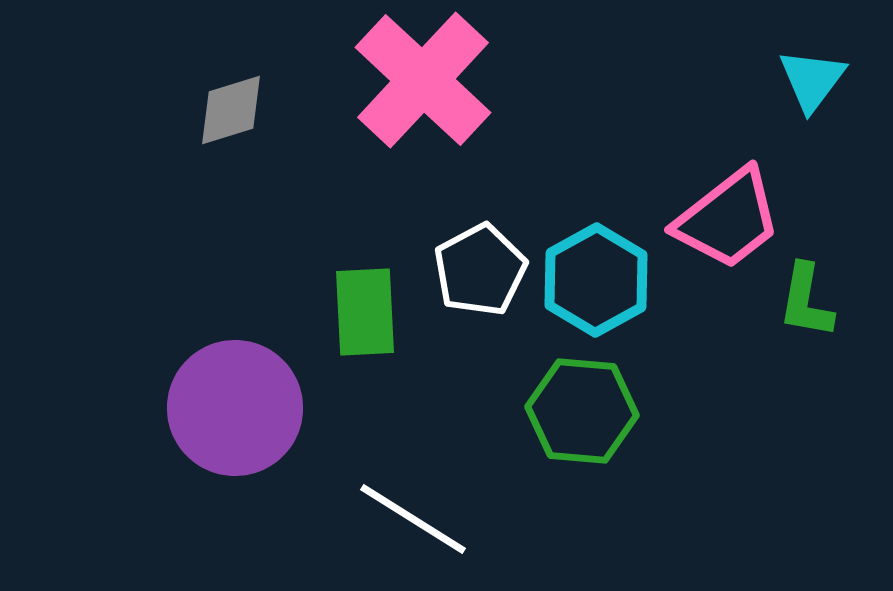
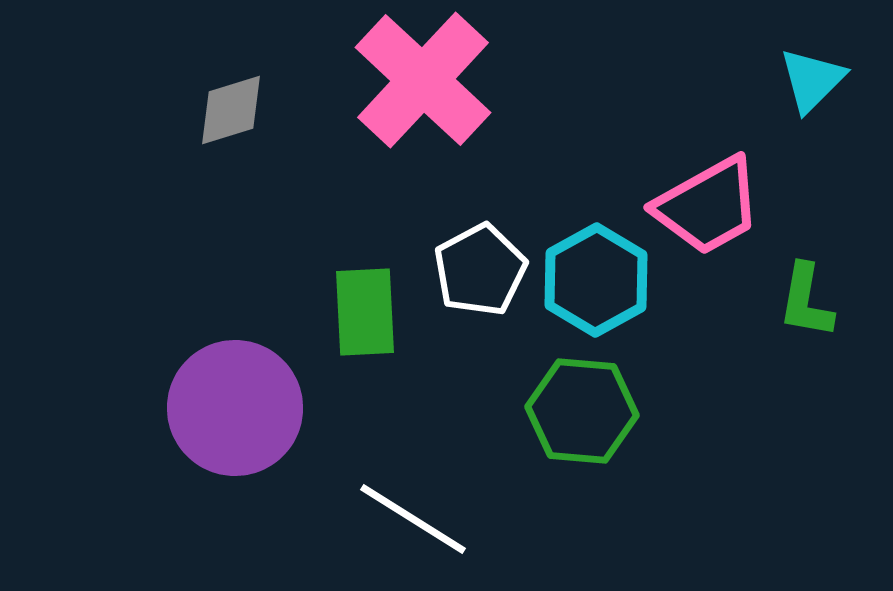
cyan triangle: rotated 8 degrees clockwise
pink trapezoid: moved 20 px left, 13 px up; rotated 9 degrees clockwise
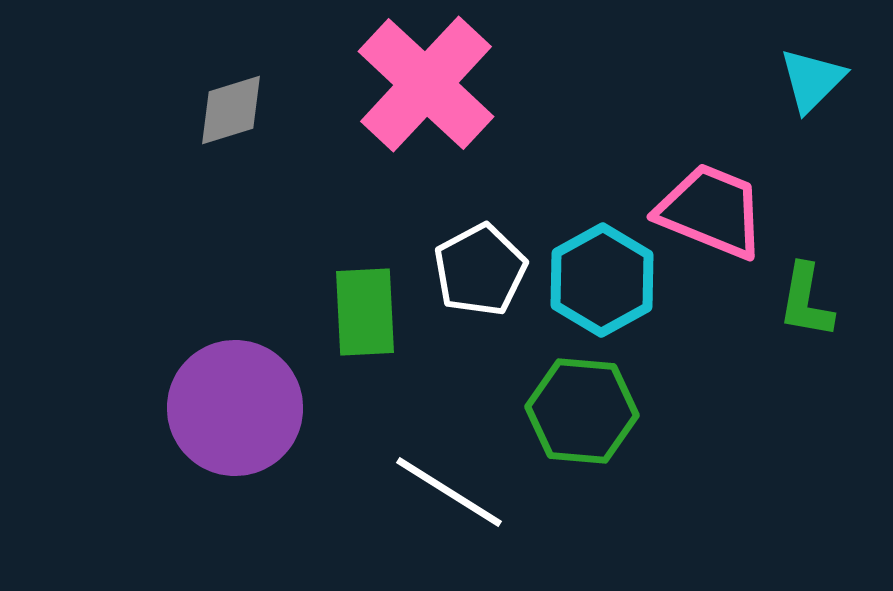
pink cross: moved 3 px right, 4 px down
pink trapezoid: moved 3 px right, 5 px down; rotated 129 degrees counterclockwise
cyan hexagon: moved 6 px right
white line: moved 36 px right, 27 px up
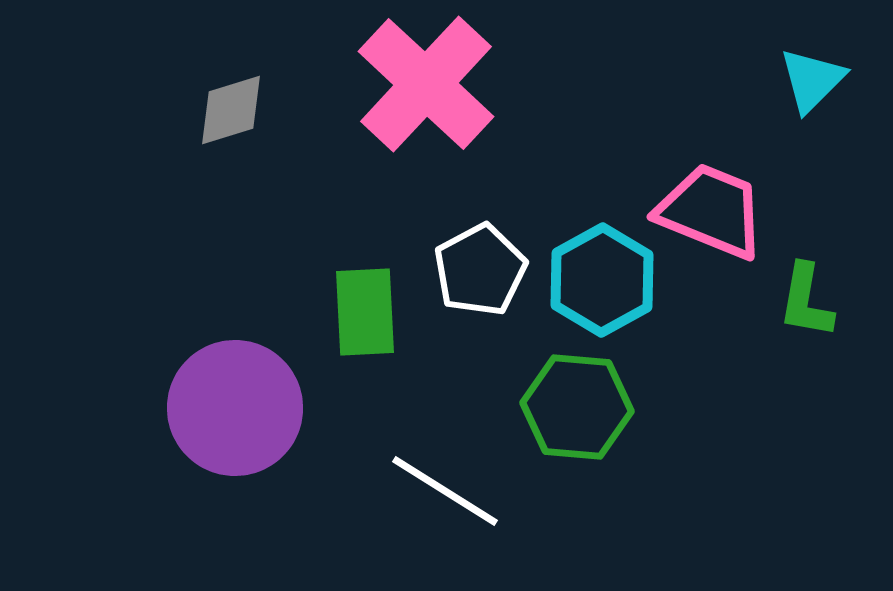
green hexagon: moved 5 px left, 4 px up
white line: moved 4 px left, 1 px up
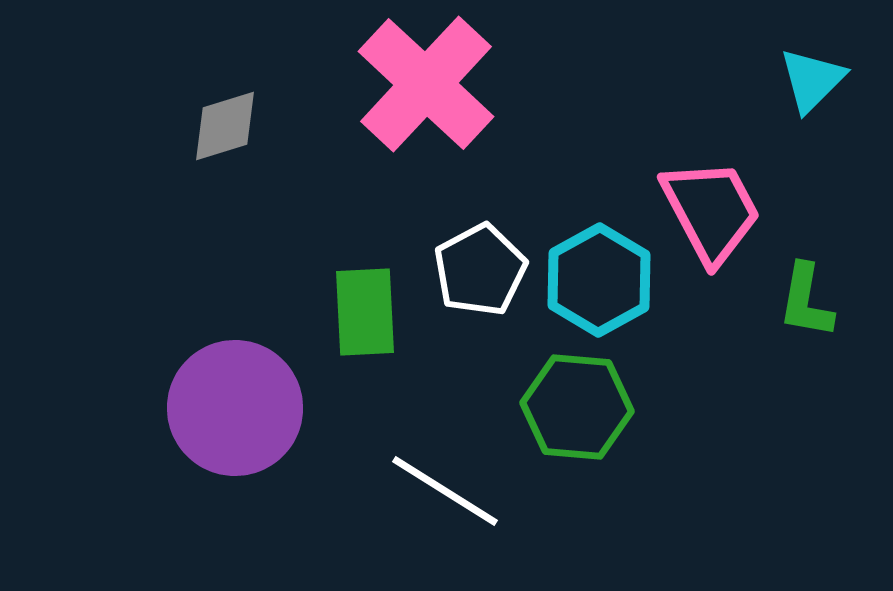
gray diamond: moved 6 px left, 16 px down
pink trapezoid: rotated 40 degrees clockwise
cyan hexagon: moved 3 px left
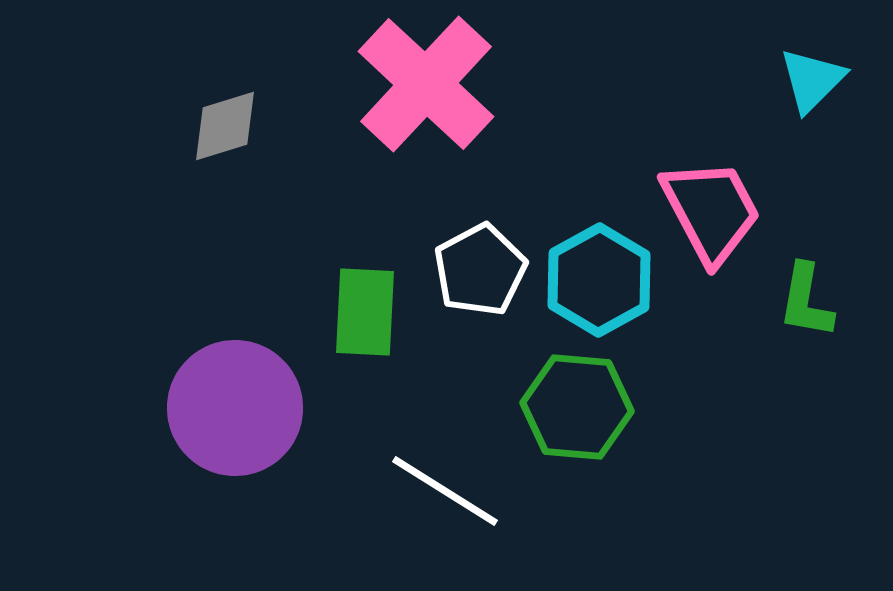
green rectangle: rotated 6 degrees clockwise
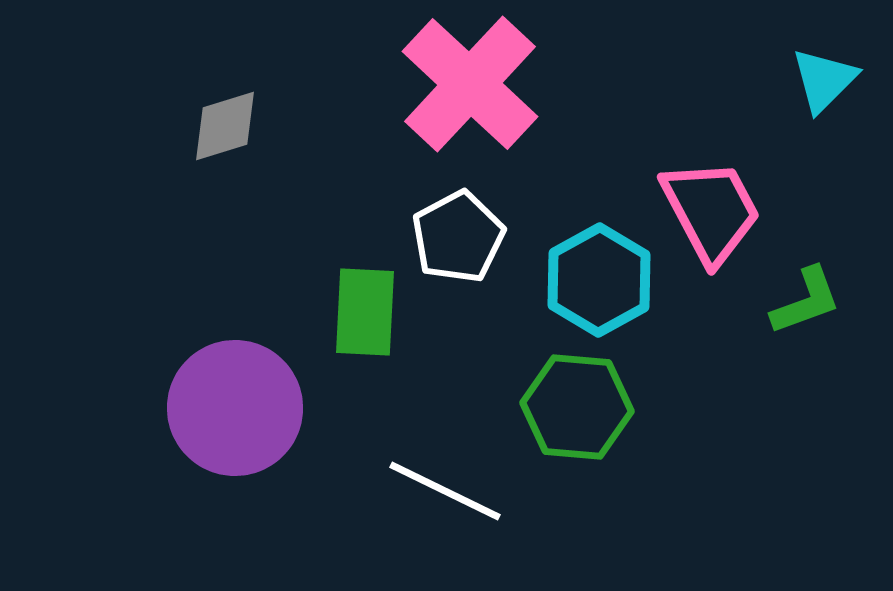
cyan triangle: moved 12 px right
pink cross: moved 44 px right
white pentagon: moved 22 px left, 33 px up
green L-shape: rotated 120 degrees counterclockwise
white line: rotated 6 degrees counterclockwise
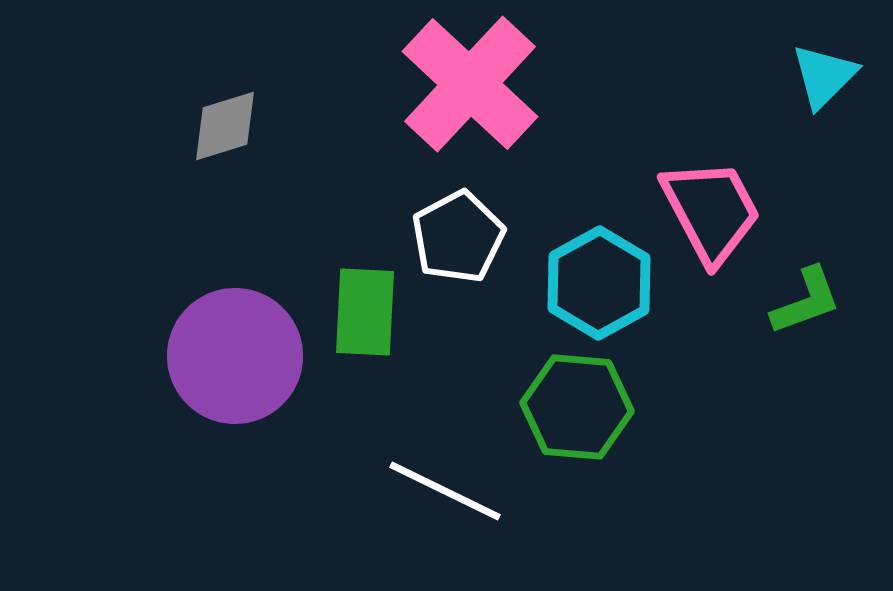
cyan triangle: moved 4 px up
cyan hexagon: moved 3 px down
purple circle: moved 52 px up
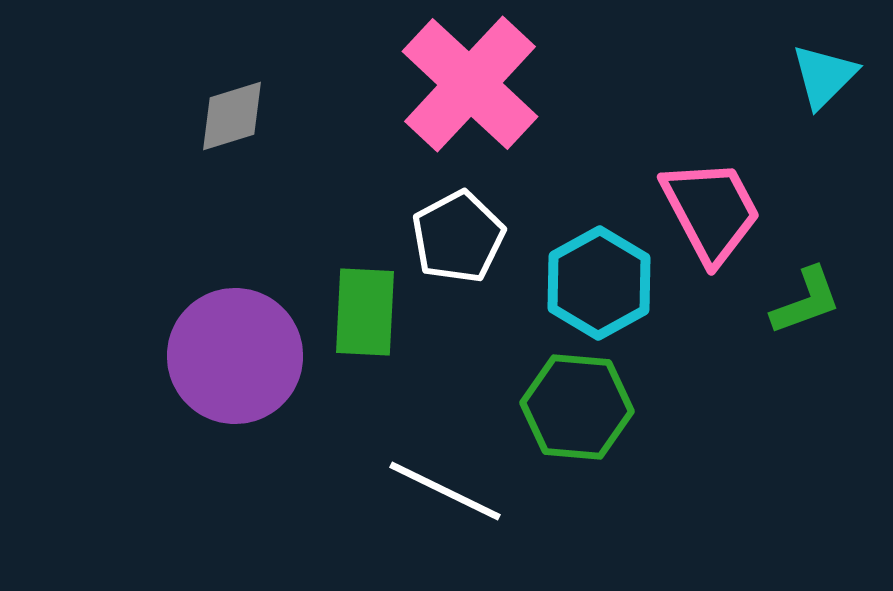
gray diamond: moved 7 px right, 10 px up
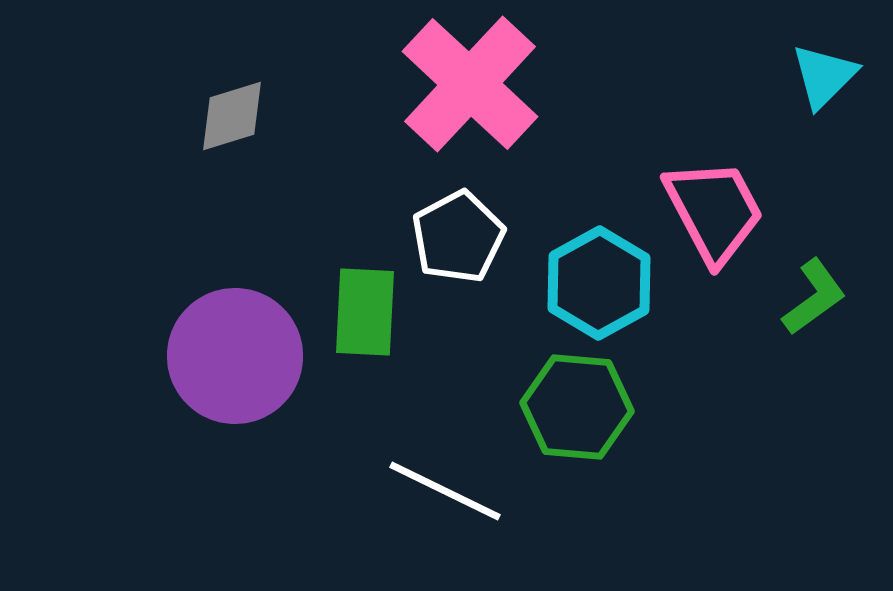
pink trapezoid: moved 3 px right
green L-shape: moved 8 px right, 4 px up; rotated 16 degrees counterclockwise
